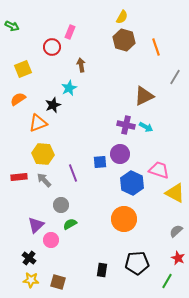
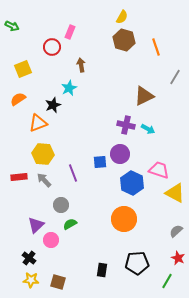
cyan arrow: moved 2 px right, 2 px down
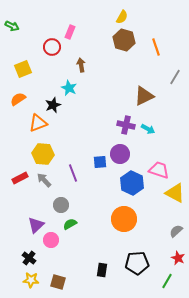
cyan star: rotated 21 degrees counterclockwise
red rectangle: moved 1 px right, 1 px down; rotated 21 degrees counterclockwise
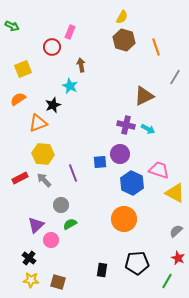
cyan star: moved 1 px right, 2 px up
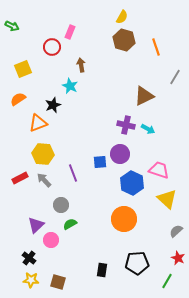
yellow triangle: moved 8 px left, 6 px down; rotated 15 degrees clockwise
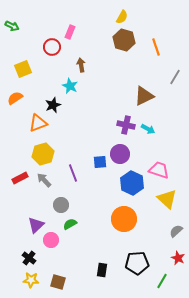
orange semicircle: moved 3 px left, 1 px up
yellow hexagon: rotated 20 degrees counterclockwise
green line: moved 5 px left
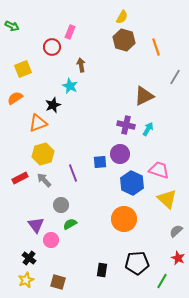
cyan arrow: rotated 88 degrees counterclockwise
purple triangle: rotated 24 degrees counterclockwise
yellow star: moved 5 px left; rotated 28 degrees counterclockwise
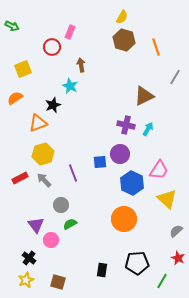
pink trapezoid: rotated 105 degrees clockwise
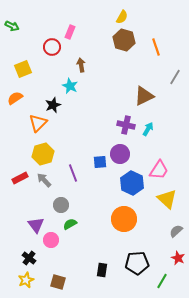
orange triangle: rotated 24 degrees counterclockwise
